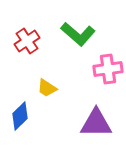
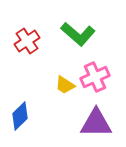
pink cross: moved 13 px left, 8 px down; rotated 16 degrees counterclockwise
yellow trapezoid: moved 18 px right, 3 px up
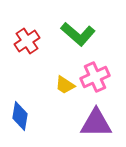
blue diamond: rotated 36 degrees counterclockwise
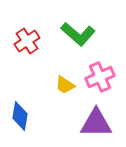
pink cross: moved 5 px right
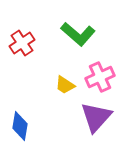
red cross: moved 5 px left, 2 px down
blue diamond: moved 10 px down
purple triangle: moved 6 px up; rotated 48 degrees counterclockwise
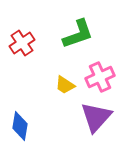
green L-shape: rotated 60 degrees counterclockwise
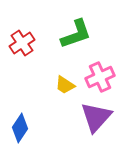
green L-shape: moved 2 px left
blue diamond: moved 2 px down; rotated 24 degrees clockwise
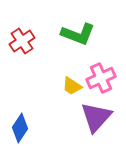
green L-shape: moved 2 px right; rotated 40 degrees clockwise
red cross: moved 2 px up
pink cross: moved 1 px right, 1 px down
yellow trapezoid: moved 7 px right, 1 px down
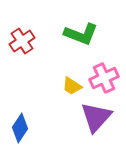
green L-shape: moved 3 px right
pink cross: moved 3 px right
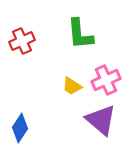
green L-shape: moved 1 px left; rotated 64 degrees clockwise
red cross: rotated 10 degrees clockwise
pink cross: moved 2 px right, 2 px down
purple triangle: moved 5 px right, 3 px down; rotated 32 degrees counterclockwise
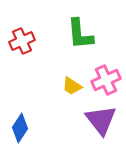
purple triangle: rotated 12 degrees clockwise
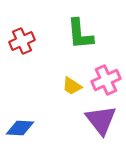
blue diamond: rotated 60 degrees clockwise
